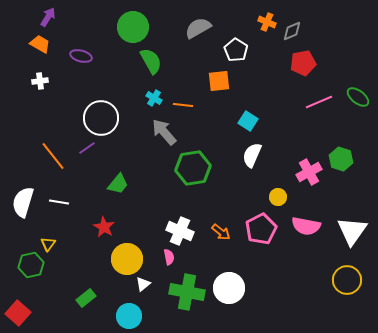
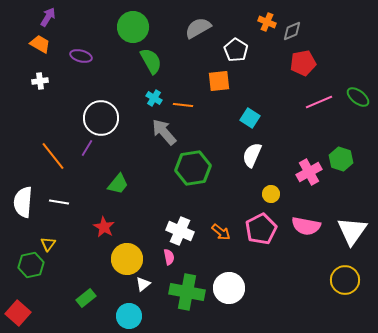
cyan square at (248, 121): moved 2 px right, 3 px up
purple line at (87, 148): rotated 24 degrees counterclockwise
yellow circle at (278, 197): moved 7 px left, 3 px up
white semicircle at (23, 202): rotated 12 degrees counterclockwise
yellow circle at (347, 280): moved 2 px left
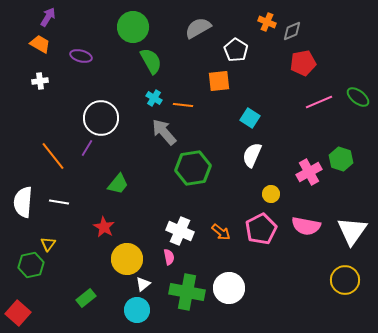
cyan circle at (129, 316): moved 8 px right, 6 px up
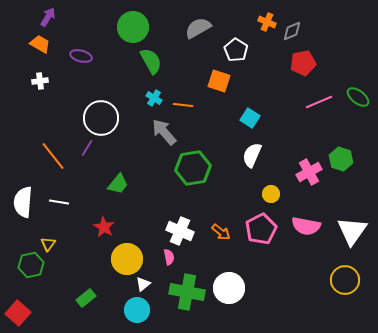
orange square at (219, 81): rotated 25 degrees clockwise
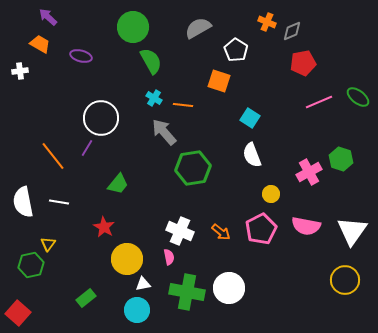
purple arrow at (48, 17): rotated 78 degrees counterclockwise
white cross at (40, 81): moved 20 px left, 10 px up
white semicircle at (252, 155): rotated 45 degrees counterclockwise
white semicircle at (23, 202): rotated 16 degrees counterclockwise
white triangle at (143, 284): rotated 28 degrees clockwise
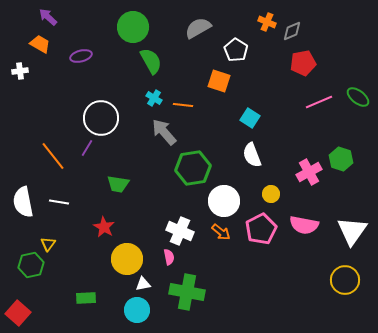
purple ellipse at (81, 56): rotated 30 degrees counterclockwise
green trapezoid at (118, 184): rotated 60 degrees clockwise
pink semicircle at (306, 226): moved 2 px left, 1 px up
white circle at (229, 288): moved 5 px left, 87 px up
green rectangle at (86, 298): rotated 36 degrees clockwise
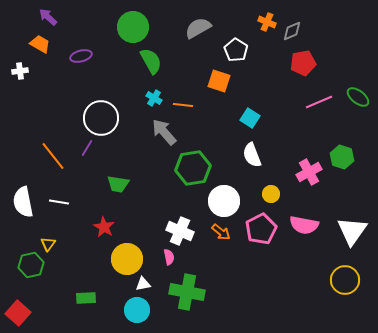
green hexagon at (341, 159): moved 1 px right, 2 px up
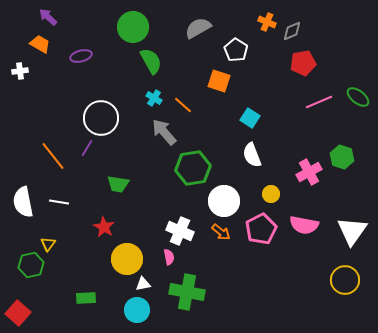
orange line at (183, 105): rotated 36 degrees clockwise
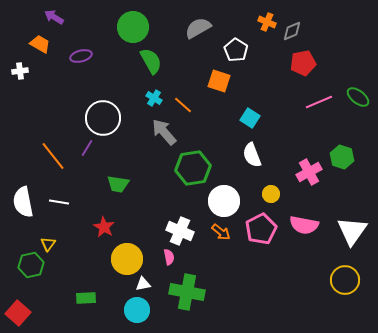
purple arrow at (48, 17): moved 6 px right; rotated 12 degrees counterclockwise
white circle at (101, 118): moved 2 px right
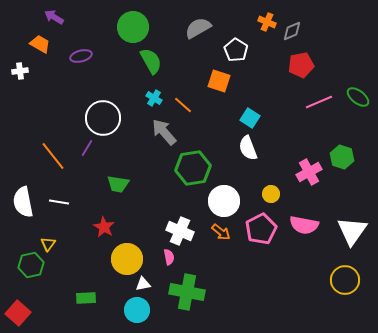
red pentagon at (303, 63): moved 2 px left, 2 px down
white semicircle at (252, 155): moved 4 px left, 7 px up
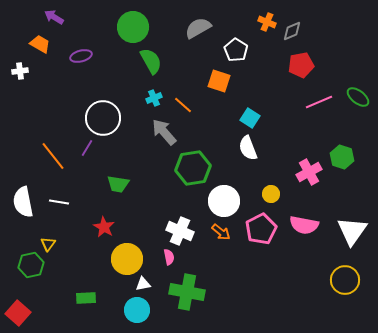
cyan cross at (154, 98): rotated 35 degrees clockwise
